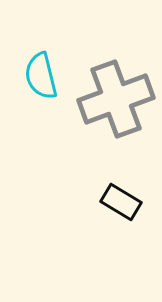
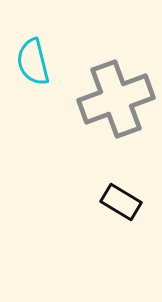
cyan semicircle: moved 8 px left, 14 px up
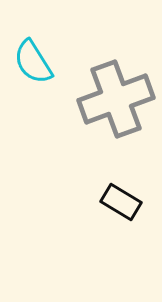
cyan semicircle: rotated 18 degrees counterclockwise
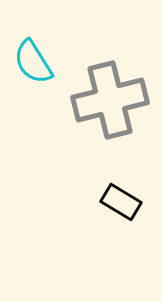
gray cross: moved 6 px left, 1 px down; rotated 6 degrees clockwise
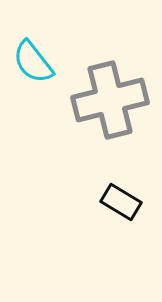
cyan semicircle: rotated 6 degrees counterclockwise
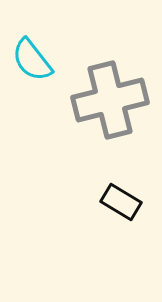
cyan semicircle: moved 1 px left, 2 px up
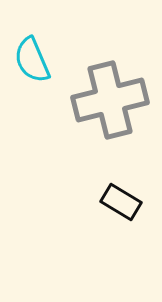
cyan semicircle: rotated 15 degrees clockwise
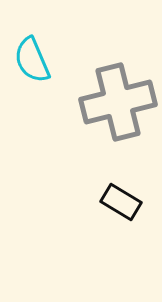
gray cross: moved 8 px right, 2 px down
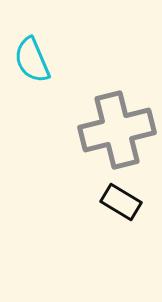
gray cross: moved 1 px left, 28 px down
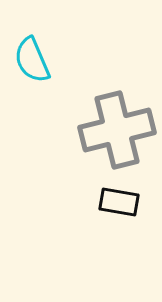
black rectangle: moved 2 px left; rotated 21 degrees counterclockwise
